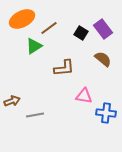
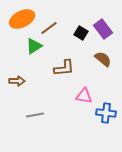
brown arrow: moved 5 px right, 20 px up; rotated 21 degrees clockwise
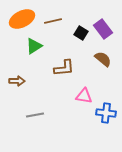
brown line: moved 4 px right, 7 px up; rotated 24 degrees clockwise
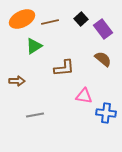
brown line: moved 3 px left, 1 px down
black square: moved 14 px up; rotated 16 degrees clockwise
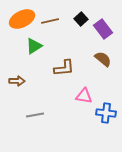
brown line: moved 1 px up
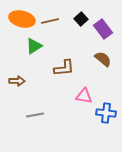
orange ellipse: rotated 40 degrees clockwise
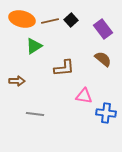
black square: moved 10 px left, 1 px down
gray line: moved 1 px up; rotated 18 degrees clockwise
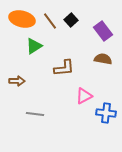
brown line: rotated 66 degrees clockwise
purple rectangle: moved 2 px down
brown semicircle: rotated 30 degrees counterclockwise
pink triangle: rotated 36 degrees counterclockwise
